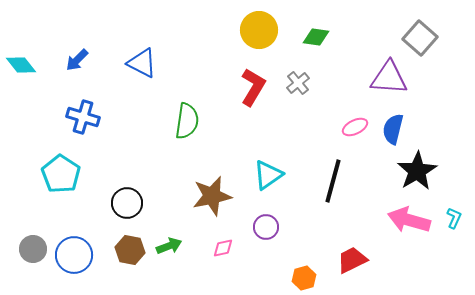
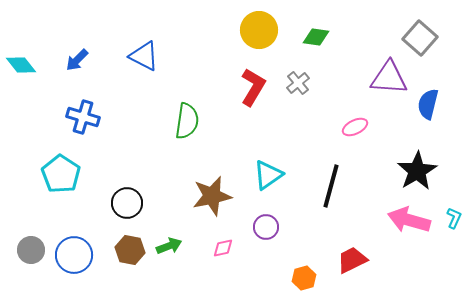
blue triangle: moved 2 px right, 7 px up
blue semicircle: moved 35 px right, 25 px up
black line: moved 2 px left, 5 px down
gray circle: moved 2 px left, 1 px down
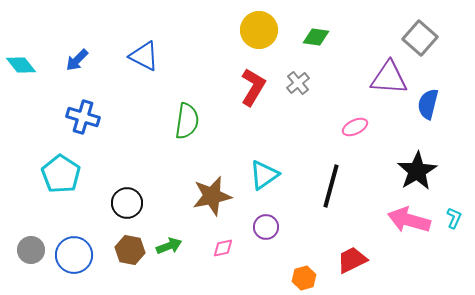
cyan triangle: moved 4 px left
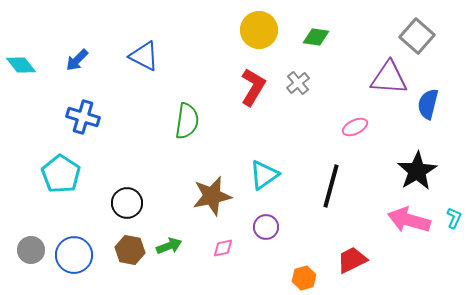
gray square: moved 3 px left, 2 px up
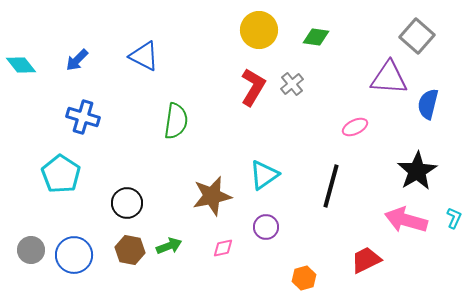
gray cross: moved 6 px left, 1 px down
green semicircle: moved 11 px left
pink arrow: moved 3 px left
red trapezoid: moved 14 px right
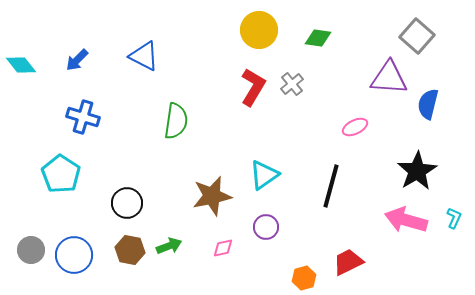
green diamond: moved 2 px right, 1 px down
red trapezoid: moved 18 px left, 2 px down
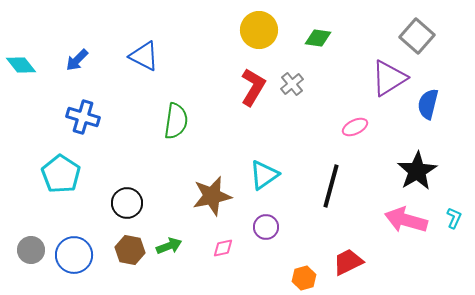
purple triangle: rotated 36 degrees counterclockwise
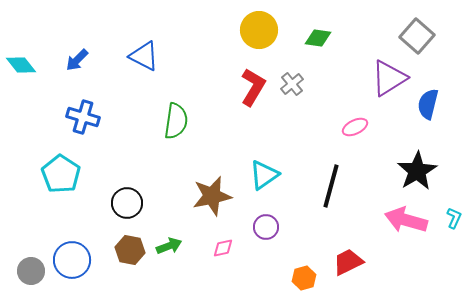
gray circle: moved 21 px down
blue circle: moved 2 px left, 5 px down
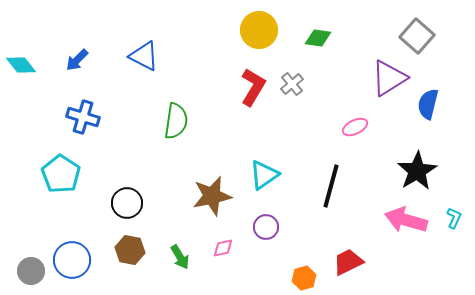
green arrow: moved 11 px right, 11 px down; rotated 80 degrees clockwise
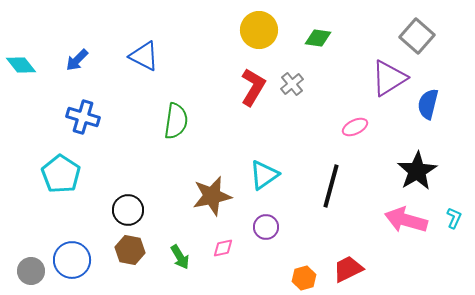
black circle: moved 1 px right, 7 px down
red trapezoid: moved 7 px down
